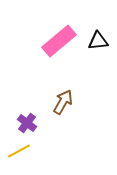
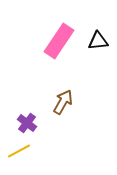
pink rectangle: rotated 16 degrees counterclockwise
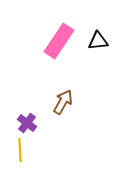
yellow line: moved 1 px right, 1 px up; rotated 65 degrees counterclockwise
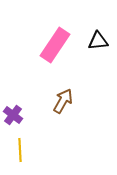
pink rectangle: moved 4 px left, 4 px down
brown arrow: moved 1 px up
purple cross: moved 14 px left, 8 px up
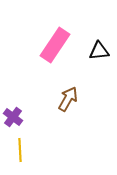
black triangle: moved 1 px right, 10 px down
brown arrow: moved 5 px right, 2 px up
purple cross: moved 2 px down
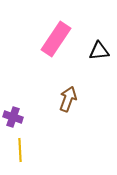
pink rectangle: moved 1 px right, 6 px up
brown arrow: rotated 10 degrees counterclockwise
purple cross: rotated 18 degrees counterclockwise
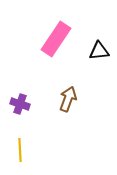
purple cross: moved 7 px right, 13 px up
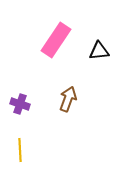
pink rectangle: moved 1 px down
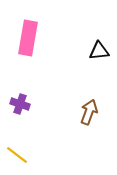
pink rectangle: moved 28 px left, 2 px up; rotated 24 degrees counterclockwise
brown arrow: moved 21 px right, 13 px down
yellow line: moved 3 px left, 5 px down; rotated 50 degrees counterclockwise
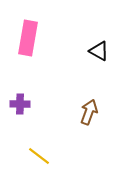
black triangle: rotated 35 degrees clockwise
purple cross: rotated 18 degrees counterclockwise
yellow line: moved 22 px right, 1 px down
